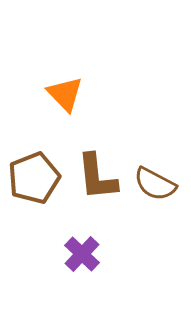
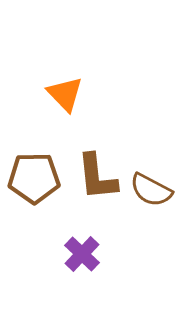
brown pentagon: rotated 21 degrees clockwise
brown semicircle: moved 4 px left, 6 px down
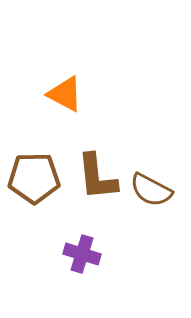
orange triangle: rotated 18 degrees counterclockwise
purple cross: rotated 27 degrees counterclockwise
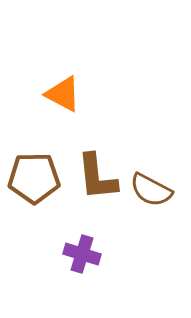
orange triangle: moved 2 px left
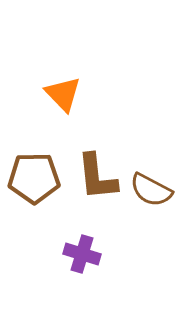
orange triangle: rotated 18 degrees clockwise
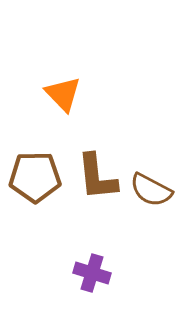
brown pentagon: moved 1 px right, 1 px up
purple cross: moved 10 px right, 19 px down
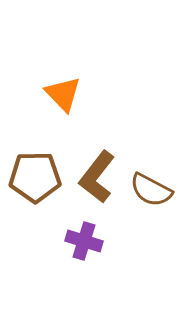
brown L-shape: rotated 44 degrees clockwise
purple cross: moved 8 px left, 32 px up
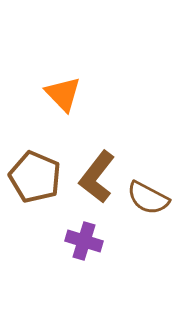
brown pentagon: rotated 24 degrees clockwise
brown semicircle: moved 3 px left, 8 px down
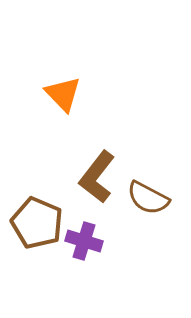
brown pentagon: moved 2 px right, 46 px down
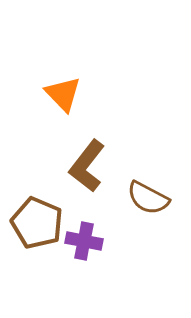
brown L-shape: moved 10 px left, 11 px up
purple cross: rotated 6 degrees counterclockwise
